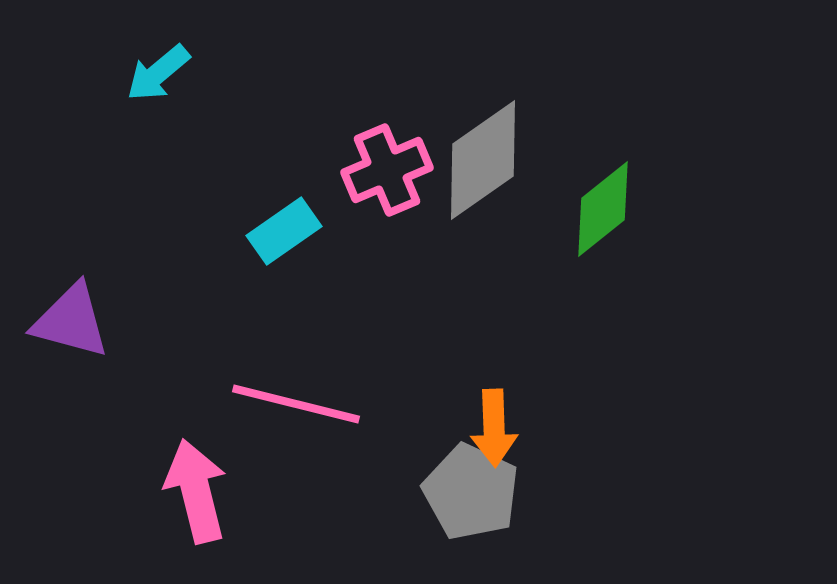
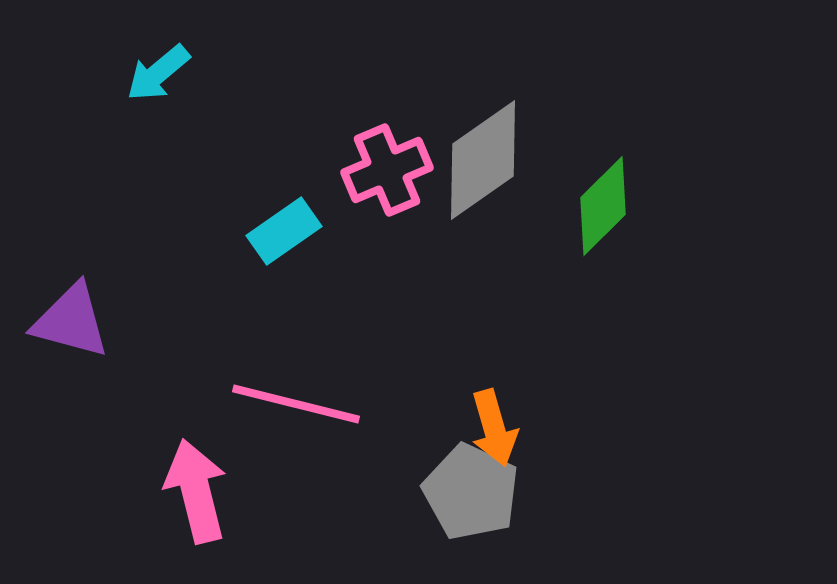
green diamond: moved 3 px up; rotated 6 degrees counterclockwise
orange arrow: rotated 14 degrees counterclockwise
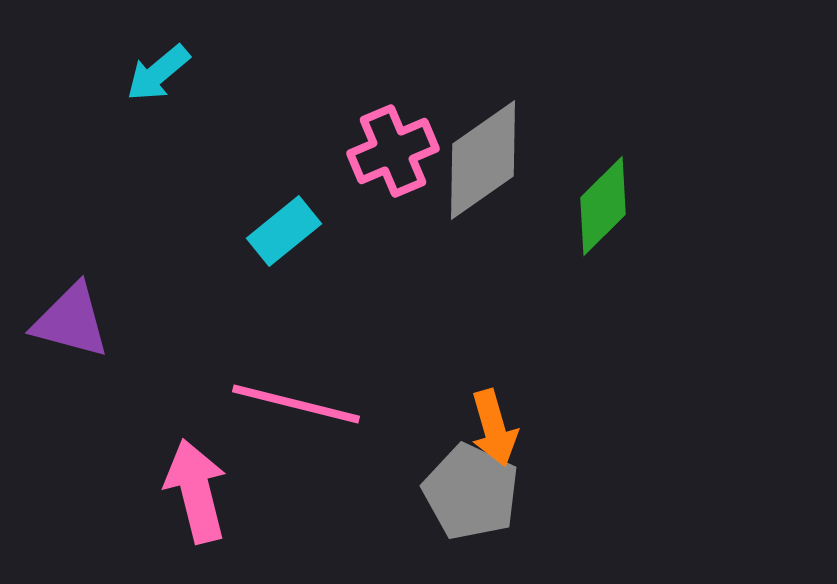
pink cross: moved 6 px right, 19 px up
cyan rectangle: rotated 4 degrees counterclockwise
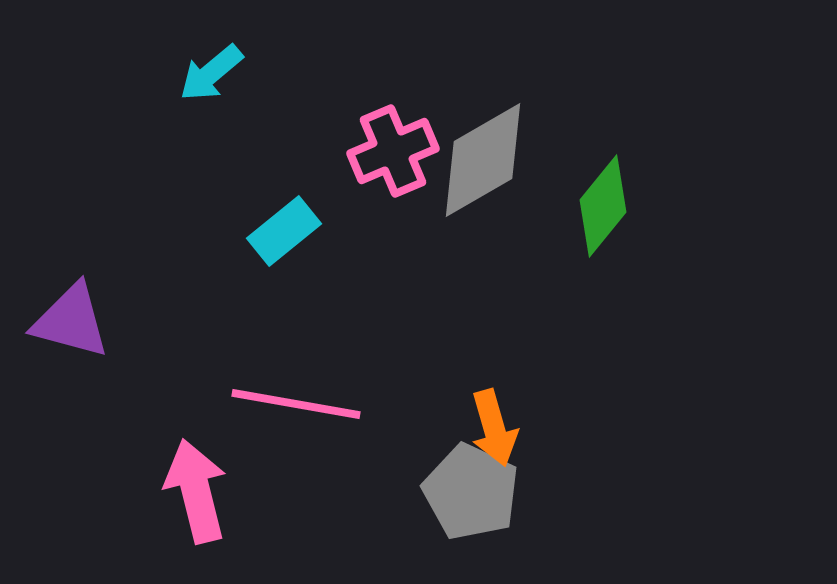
cyan arrow: moved 53 px right
gray diamond: rotated 5 degrees clockwise
green diamond: rotated 6 degrees counterclockwise
pink line: rotated 4 degrees counterclockwise
